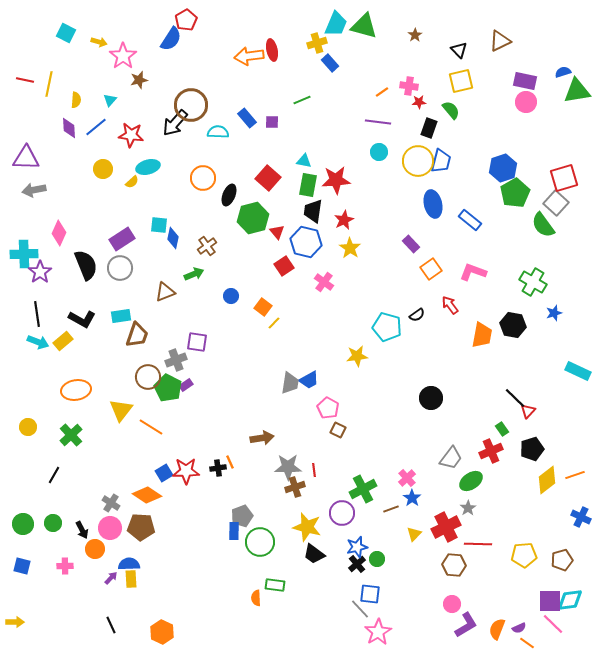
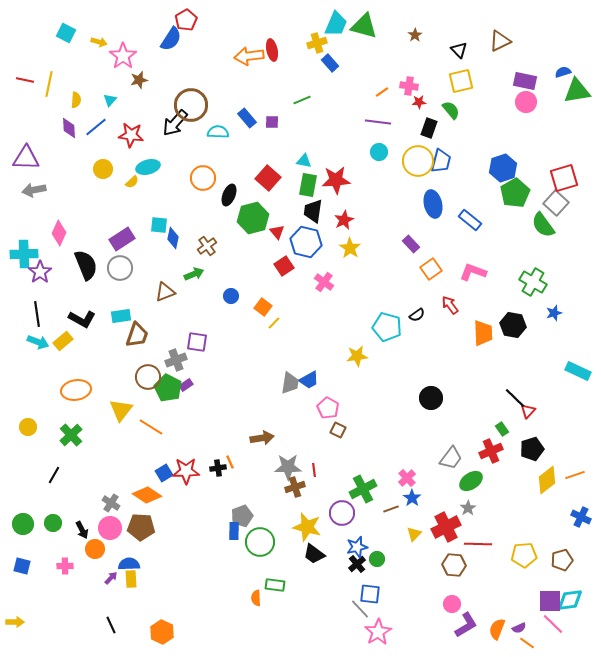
orange trapezoid at (482, 335): moved 1 px right, 2 px up; rotated 12 degrees counterclockwise
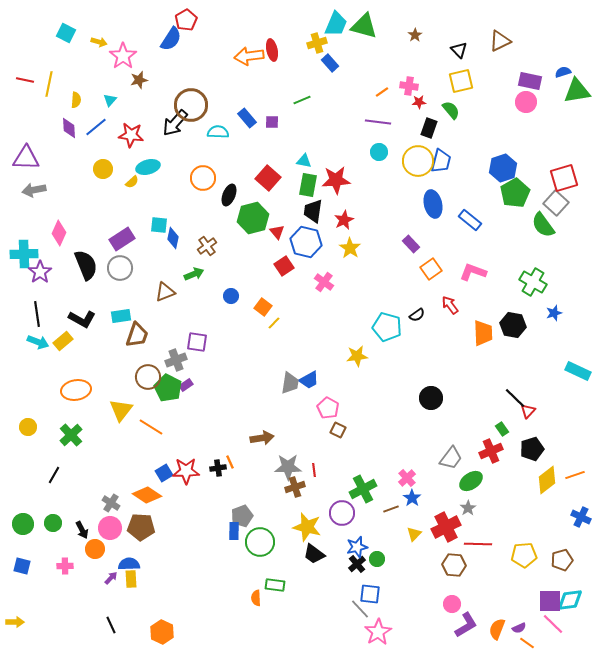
purple rectangle at (525, 81): moved 5 px right
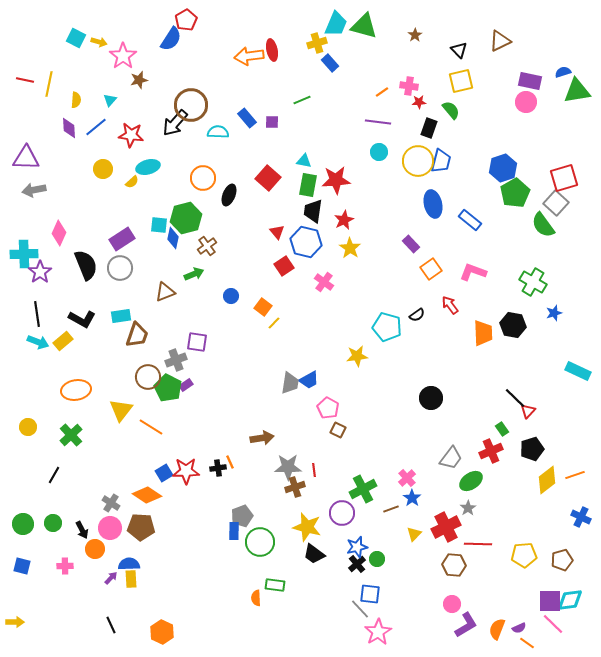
cyan square at (66, 33): moved 10 px right, 5 px down
green hexagon at (253, 218): moved 67 px left
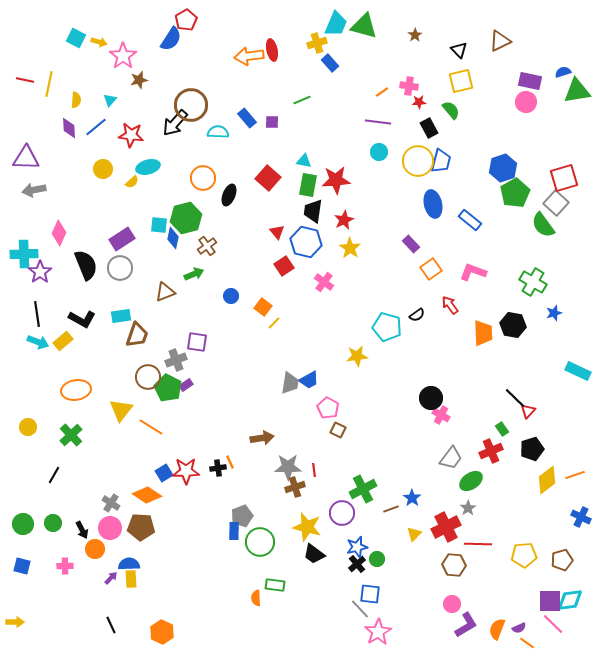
black rectangle at (429, 128): rotated 48 degrees counterclockwise
pink cross at (407, 478): moved 34 px right, 63 px up; rotated 18 degrees counterclockwise
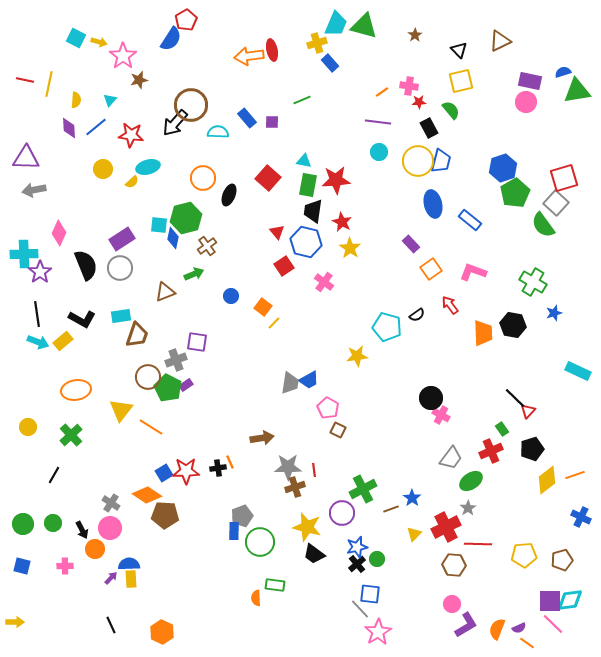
red star at (344, 220): moved 2 px left, 2 px down; rotated 18 degrees counterclockwise
brown pentagon at (141, 527): moved 24 px right, 12 px up
